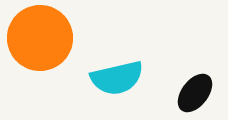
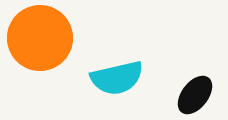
black ellipse: moved 2 px down
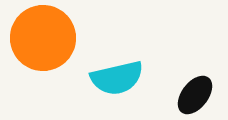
orange circle: moved 3 px right
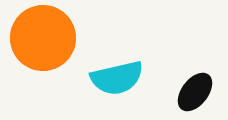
black ellipse: moved 3 px up
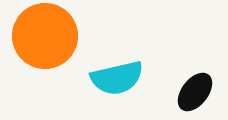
orange circle: moved 2 px right, 2 px up
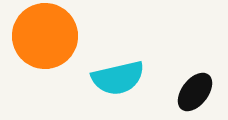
cyan semicircle: moved 1 px right
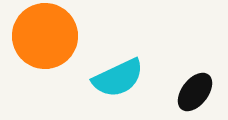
cyan semicircle: rotated 12 degrees counterclockwise
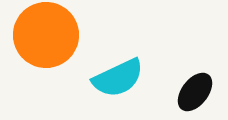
orange circle: moved 1 px right, 1 px up
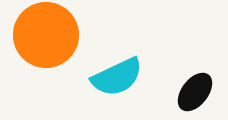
cyan semicircle: moved 1 px left, 1 px up
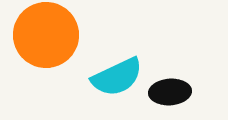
black ellipse: moved 25 px left; rotated 48 degrees clockwise
